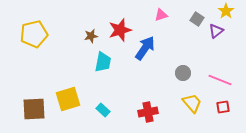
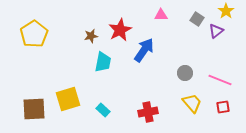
pink triangle: rotated 16 degrees clockwise
red star: rotated 10 degrees counterclockwise
yellow pentagon: rotated 20 degrees counterclockwise
blue arrow: moved 1 px left, 2 px down
gray circle: moved 2 px right
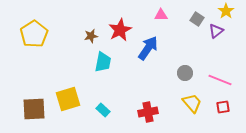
blue arrow: moved 4 px right, 2 px up
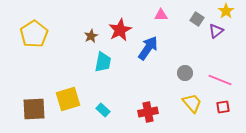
brown star: rotated 16 degrees counterclockwise
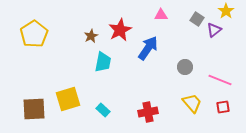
purple triangle: moved 2 px left, 1 px up
gray circle: moved 6 px up
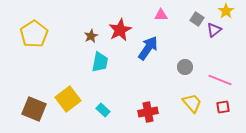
cyan trapezoid: moved 3 px left
yellow square: rotated 20 degrees counterclockwise
brown square: rotated 25 degrees clockwise
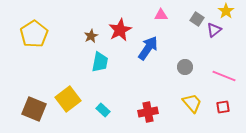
pink line: moved 4 px right, 4 px up
